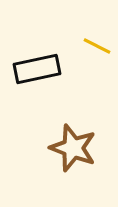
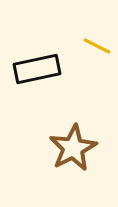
brown star: rotated 24 degrees clockwise
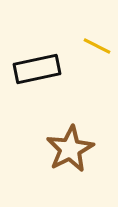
brown star: moved 3 px left, 1 px down
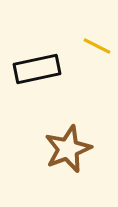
brown star: moved 2 px left; rotated 6 degrees clockwise
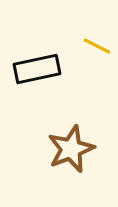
brown star: moved 3 px right
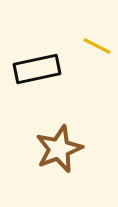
brown star: moved 12 px left
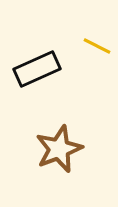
black rectangle: rotated 12 degrees counterclockwise
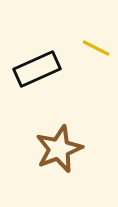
yellow line: moved 1 px left, 2 px down
